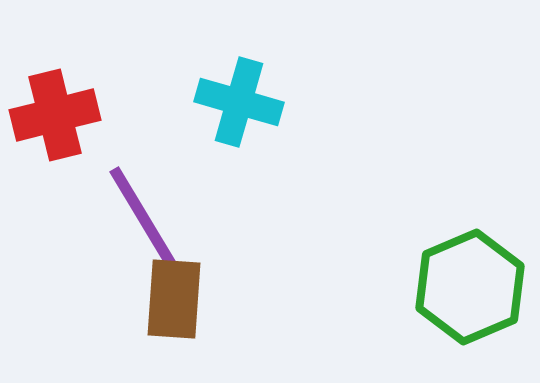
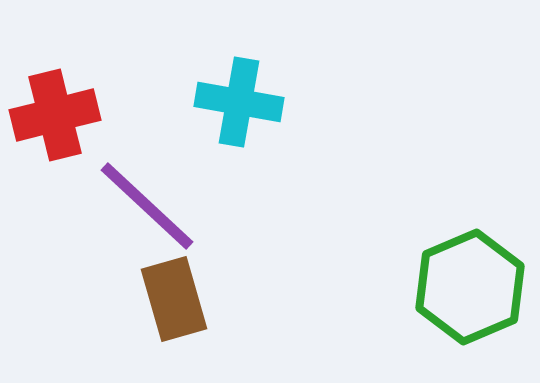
cyan cross: rotated 6 degrees counterclockwise
purple line: moved 3 px right, 13 px up; rotated 16 degrees counterclockwise
brown rectangle: rotated 20 degrees counterclockwise
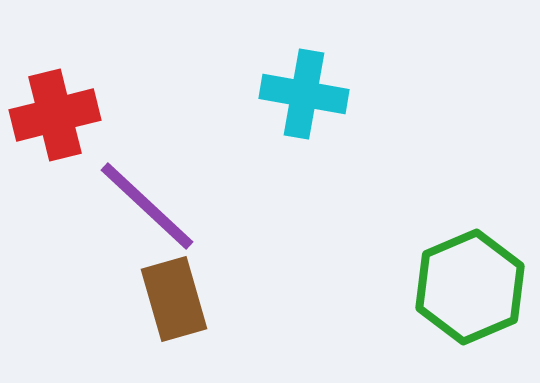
cyan cross: moved 65 px right, 8 px up
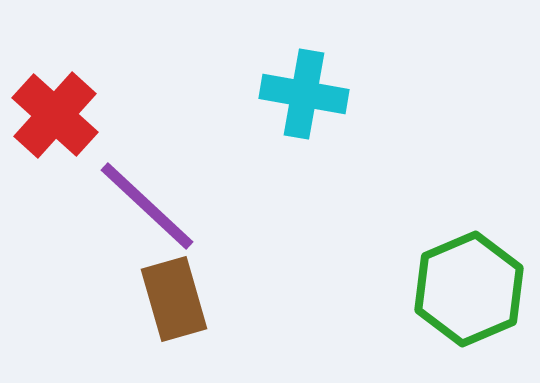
red cross: rotated 34 degrees counterclockwise
green hexagon: moved 1 px left, 2 px down
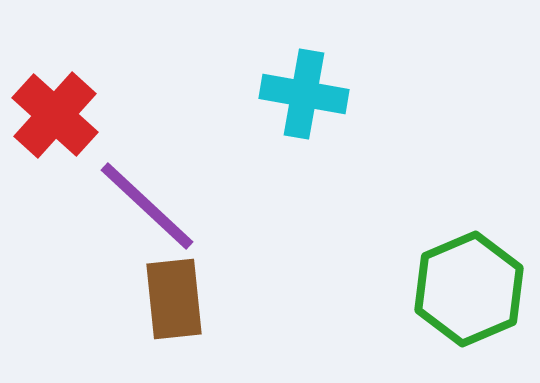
brown rectangle: rotated 10 degrees clockwise
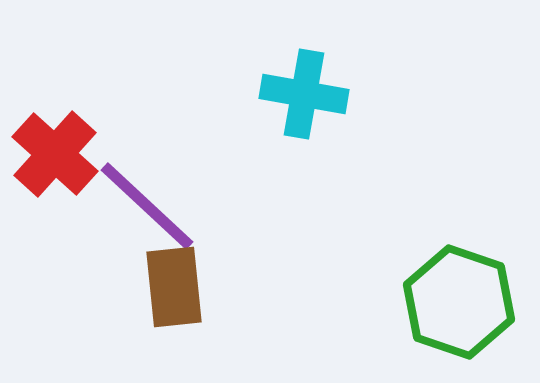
red cross: moved 39 px down
green hexagon: moved 10 px left, 13 px down; rotated 18 degrees counterclockwise
brown rectangle: moved 12 px up
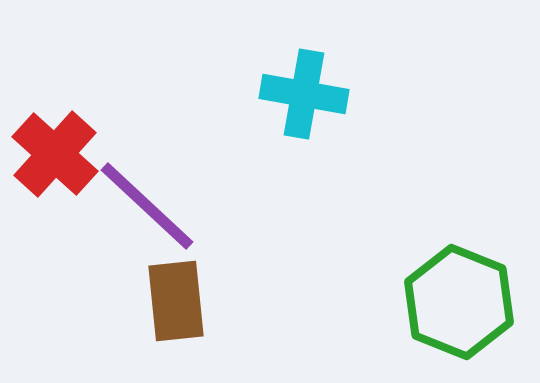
brown rectangle: moved 2 px right, 14 px down
green hexagon: rotated 3 degrees clockwise
